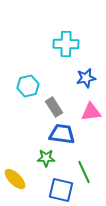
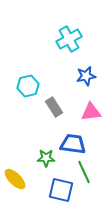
cyan cross: moved 3 px right, 5 px up; rotated 30 degrees counterclockwise
blue star: moved 2 px up
blue trapezoid: moved 11 px right, 10 px down
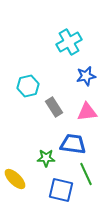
cyan cross: moved 3 px down
pink triangle: moved 4 px left
green line: moved 2 px right, 2 px down
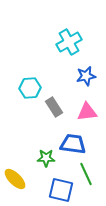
cyan hexagon: moved 2 px right, 2 px down; rotated 10 degrees clockwise
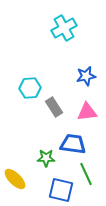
cyan cross: moved 5 px left, 14 px up
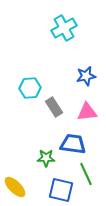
yellow ellipse: moved 8 px down
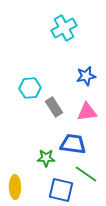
green line: rotated 30 degrees counterclockwise
yellow ellipse: rotated 45 degrees clockwise
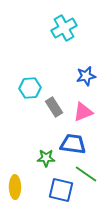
pink triangle: moved 4 px left; rotated 15 degrees counterclockwise
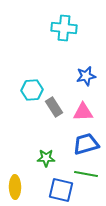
cyan cross: rotated 35 degrees clockwise
cyan hexagon: moved 2 px right, 2 px down
pink triangle: rotated 20 degrees clockwise
blue trapezoid: moved 13 px right; rotated 24 degrees counterclockwise
green line: rotated 25 degrees counterclockwise
